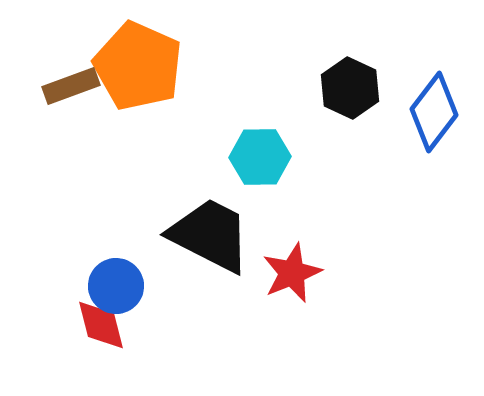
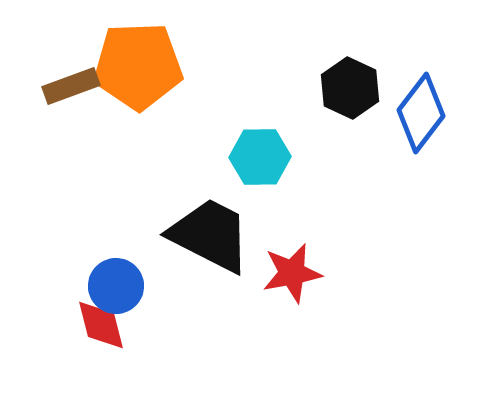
orange pentagon: rotated 26 degrees counterclockwise
blue diamond: moved 13 px left, 1 px down
red star: rotated 12 degrees clockwise
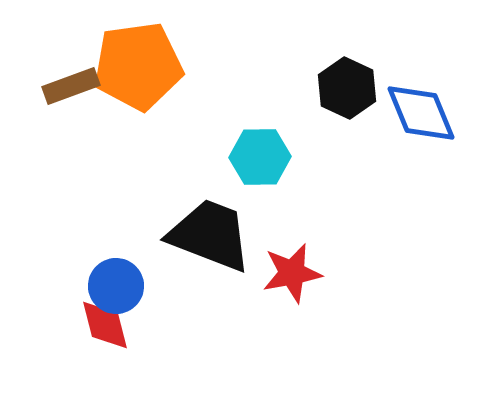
orange pentagon: rotated 6 degrees counterclockwise
black hexagon: moved 3 px left
blue diamond: rotated 60 degrees counterclockwise
black trapezoid: rotated 6 degrees counterclockwise
red diamond: moved 4 px right
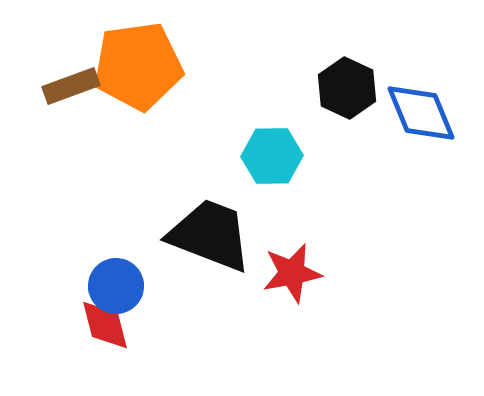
cyan hexagon: moved 12 px right, 1 px up
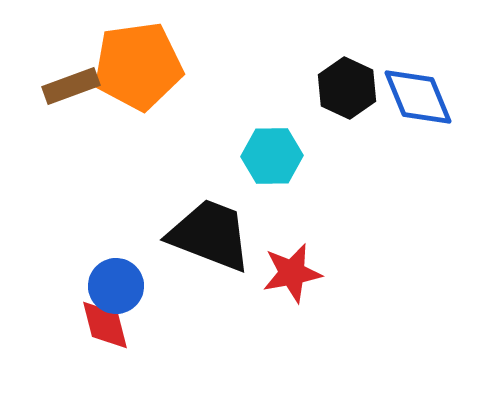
blue diamond: moved 3 px left, 16 px up
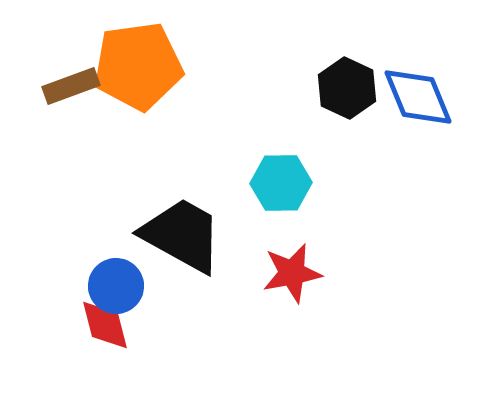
cyan hexagon: moved 9 px right, 27 px down
black trapezoid: moved 28 px left; rotated 8 degrees clockwise
